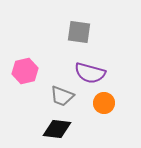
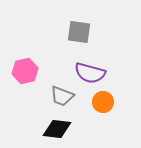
orange circle: moved 1 px left, 1 px up
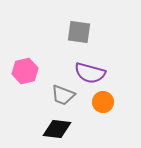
gray trapezoid: moved 1 px right, 1 px up
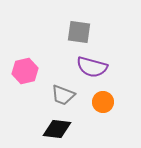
purple semicircle: moved 2 px right, 6 px up
